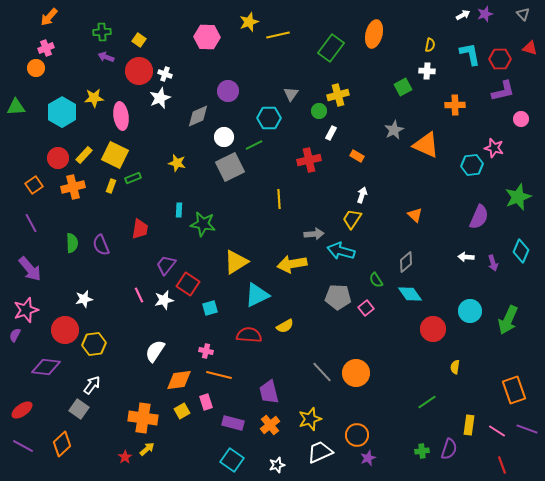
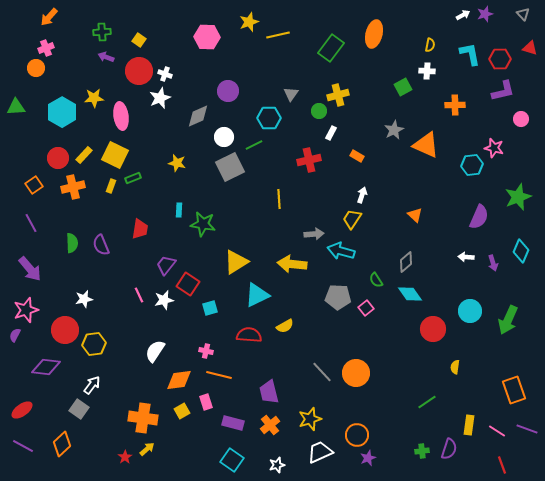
yellow arrow at (292, 264): rotated 16 degrees clockwise
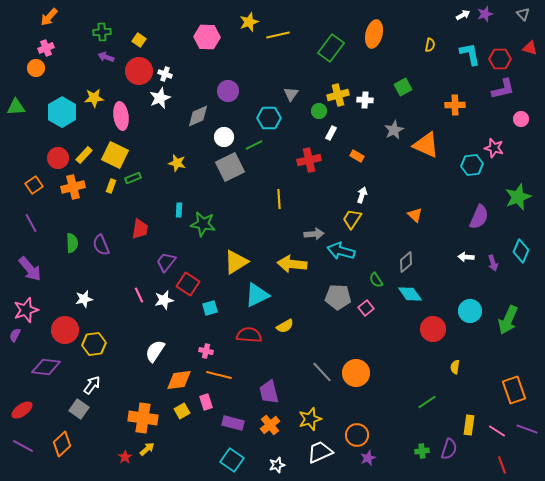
white cross at (427, 71): moved 62 px left, 29 px down
purple L-shape at (503, 91): moved 2 px up
purple trapezoid at (166, 265): moved 3 px up
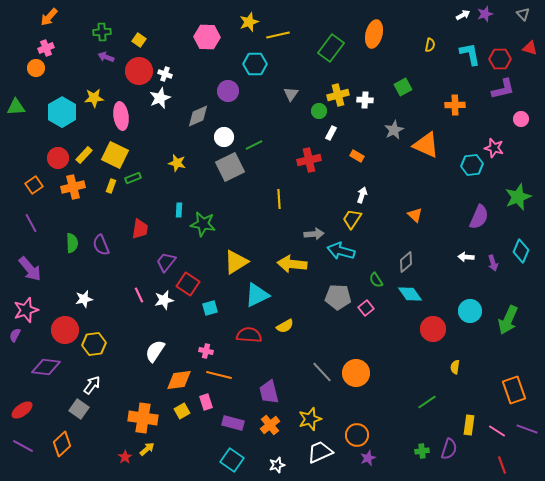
cyan hexagon at (269, 118): moved 14 px left, 54 px up
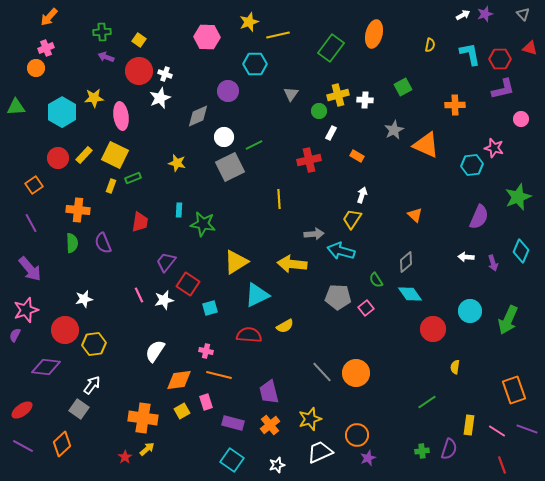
orange cross at (73, 187): moved 5 px right, 23 px down; rotated 20 degrees clockwise
red trapezoid at (140, 229): moved 7 px up
purple semicircle at (101, 245): moved 2 px right, 2 px up
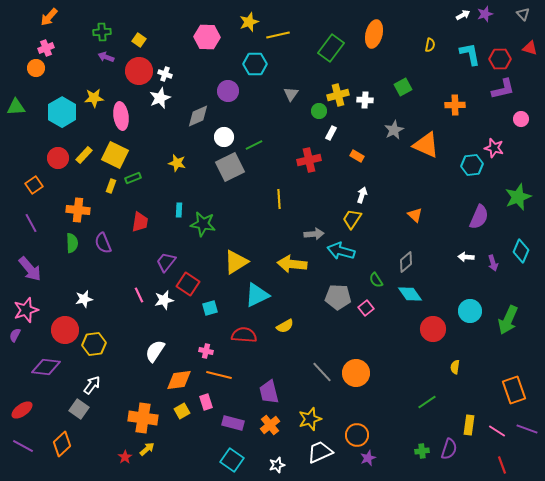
red semicircle at (249, 335): moved 5 px left
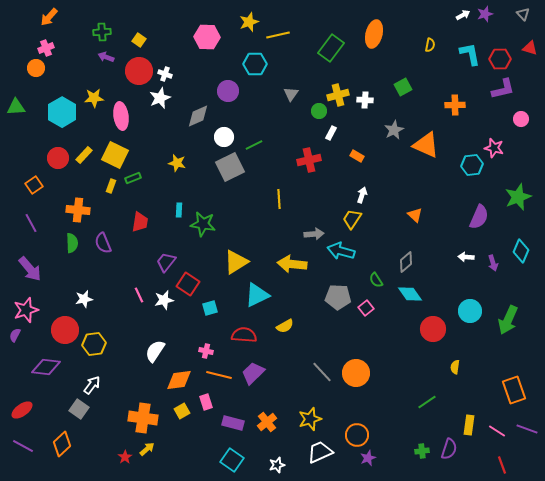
purple trapezoid at (269, 392): moved 16 px left, 19 px up; rotated 60 degrees clockwise
orange cross at (270, 425): moved 3 px left, 3 px up
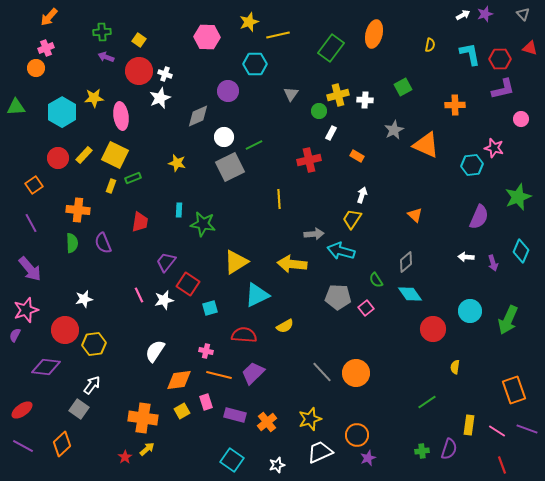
purple rectangle at (233, 423): moved 2 px right, 8 px up
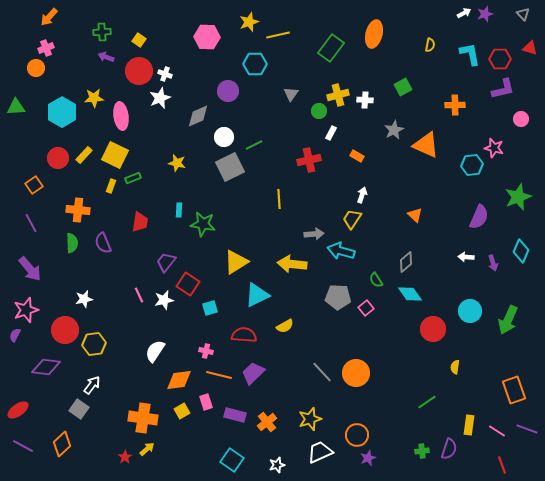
white arrow at (463, 15): moved 1 px right, 2 px up
red ellipse at (22, 410): moved 4 px left
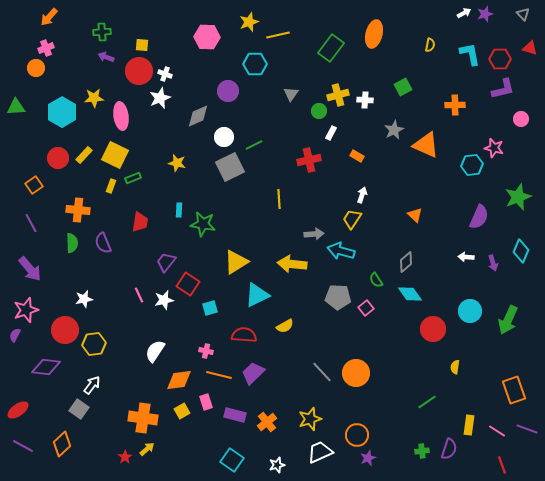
yellow square at (139, 40): moved 3 px right, 5 px down; rotated 32 degrees counterclockwise
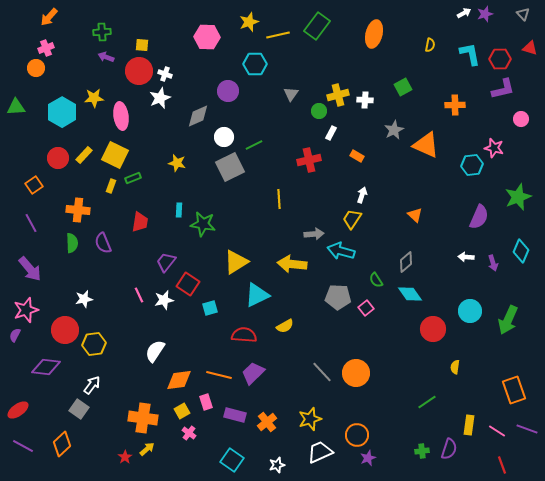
green rectangle at (331, 48): moved 14 px left, 22 px up
pink cross at (206, 351): moved 17 px left, 82 px down; rotated 24 degrees clockwise
